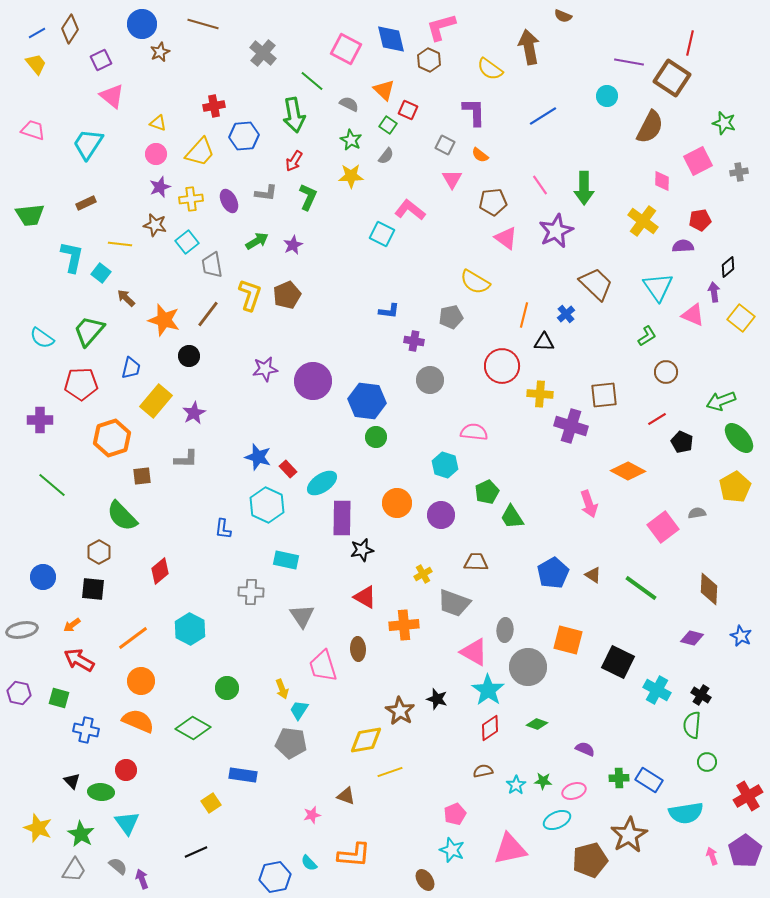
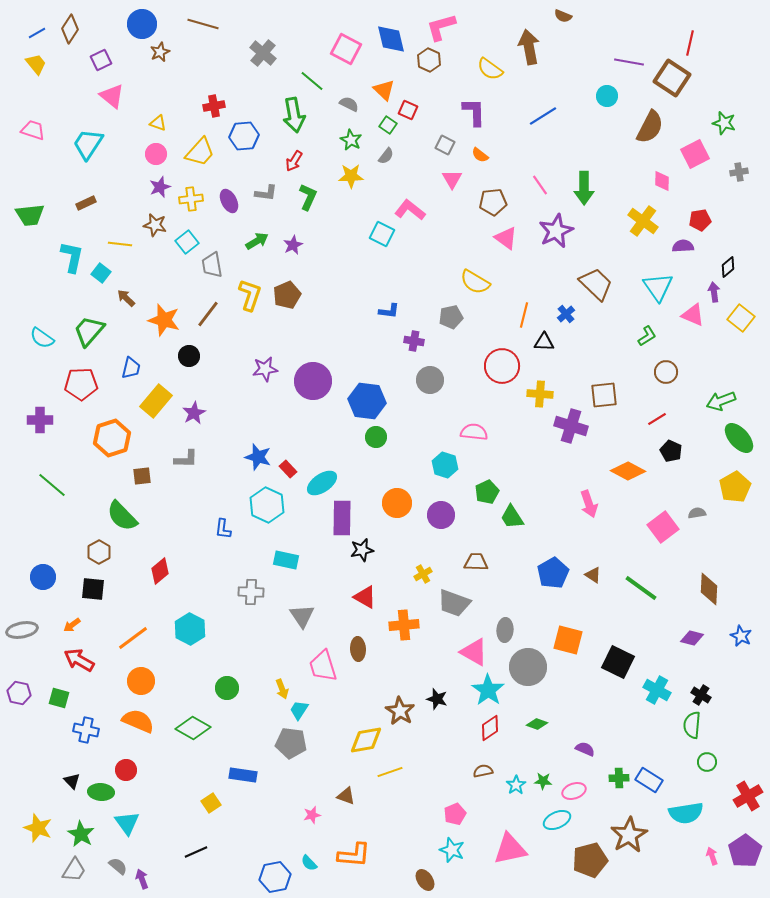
pink square at (698, 161): moved 3 px left, 7 px up
black pentagon at (682, 442): moved 11 px left, 9 px down
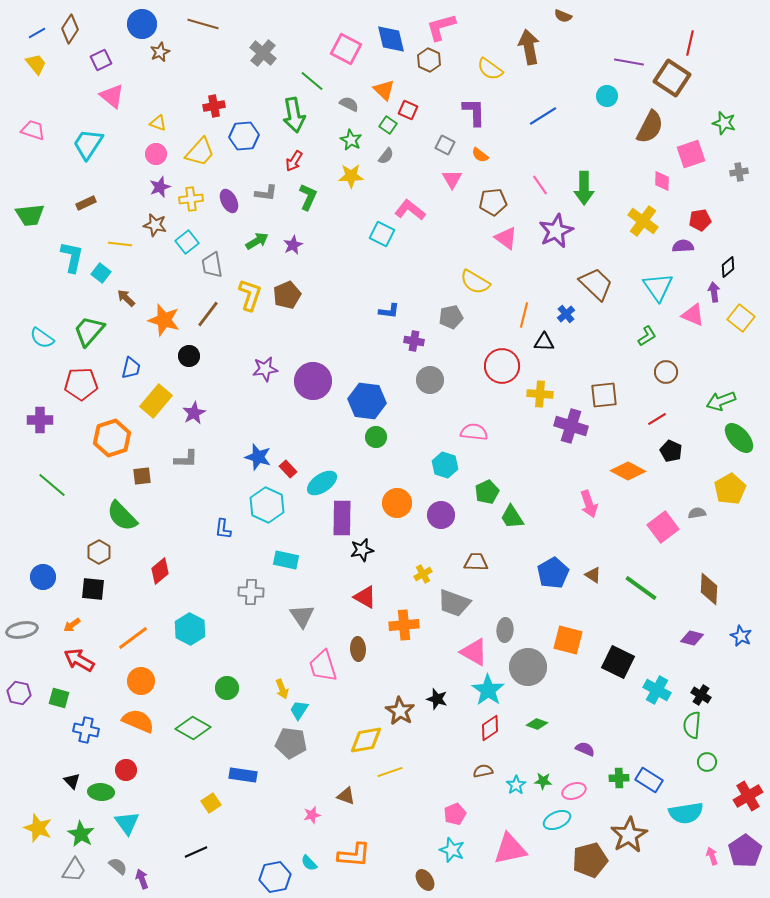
pink square at (695, 154): moved 4 px left; rotated 8 degrees clockwise
yellow pentagon at (735, 487): moved 5 px left, 2 px down
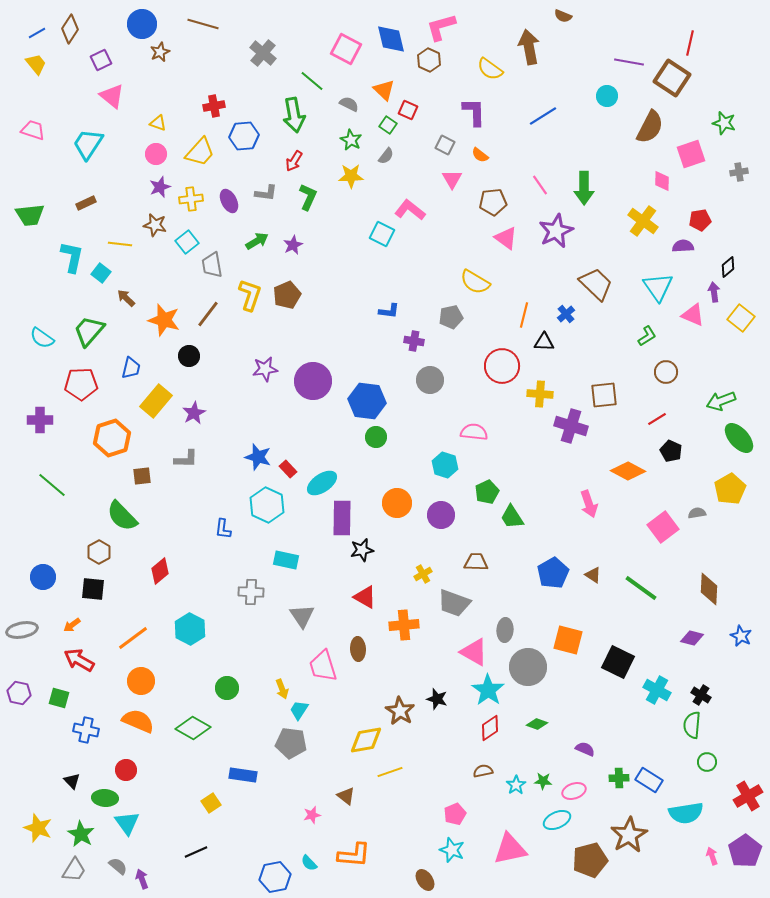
green ellipse at (101, 792): moved 4 px right, 6 px down
brown triangle at (346, 796): rotated 18 degrees clockwise
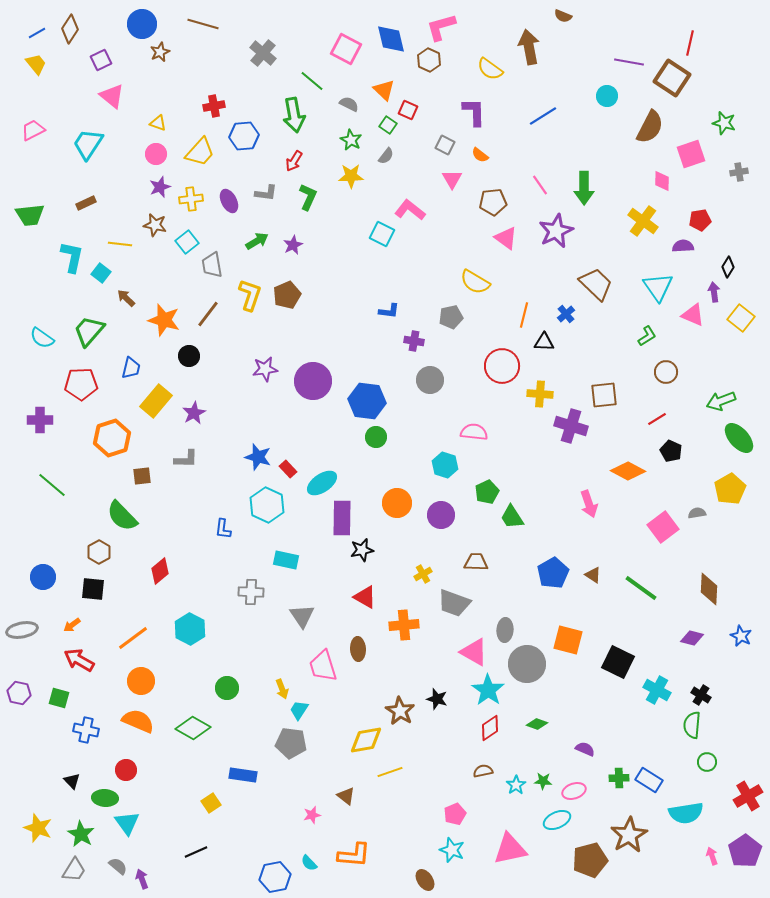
pink trapezoid at (33, 130): rotated 45 degrees counterclockwise
black diamond at (728, 267): rotated 20 degrees counterclockwise
gray circle at (528, 667): moved 1 px left, 3 px up
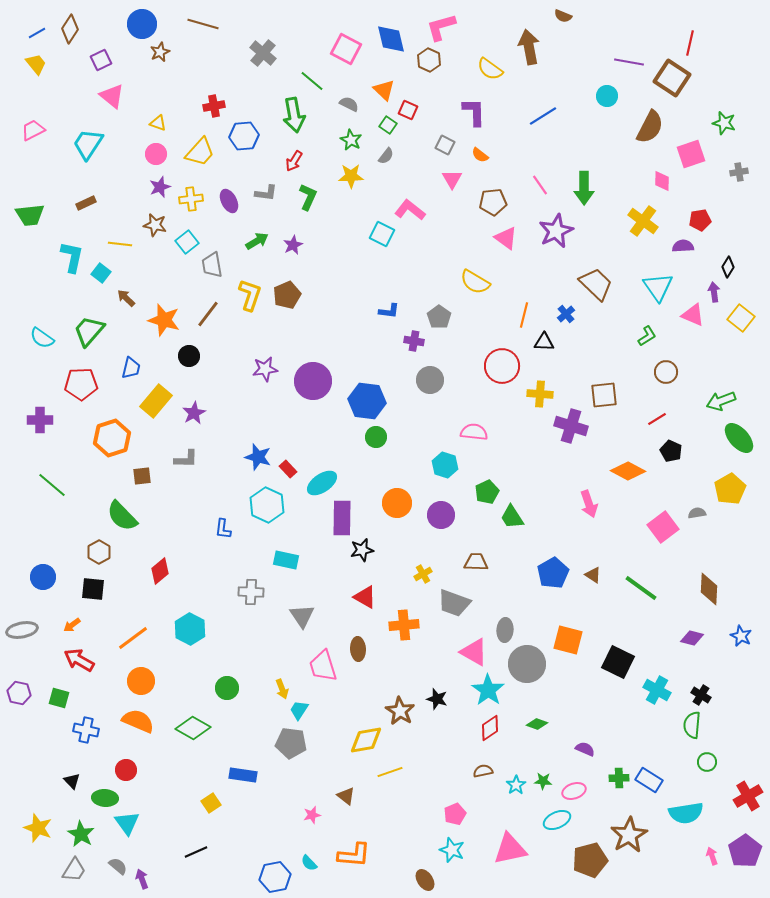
gray pentagon at (451, 317): moved 12 px left; rotated 25 degrees counterclockwise
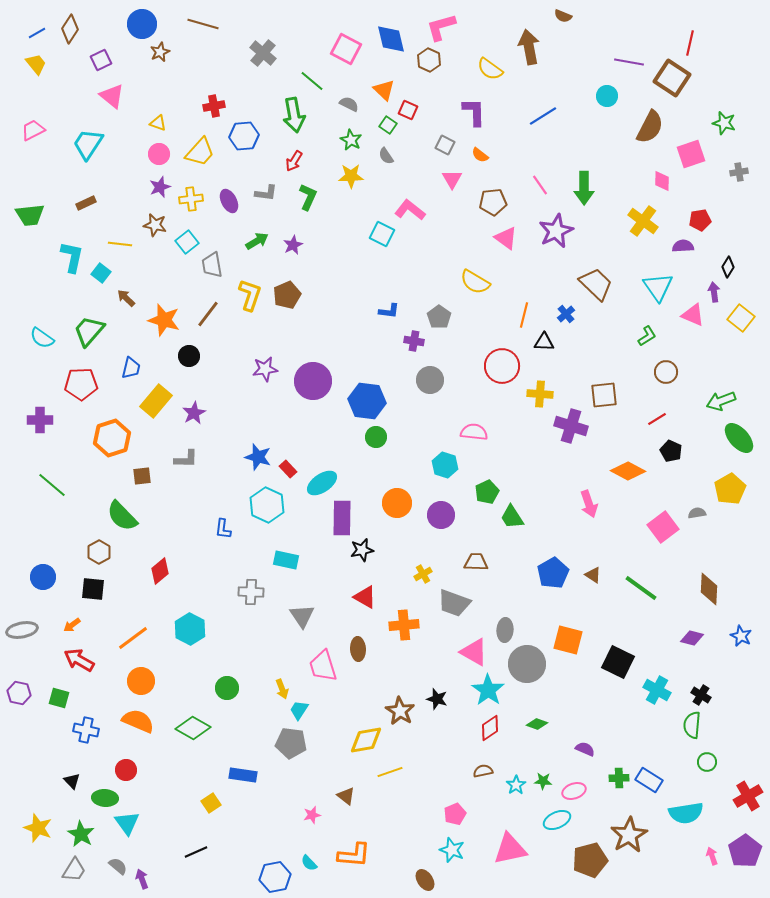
pink circle at (156, 154): moved 3 px right
gray semicircle at (386, 156): rotated 108 degrees clockwise
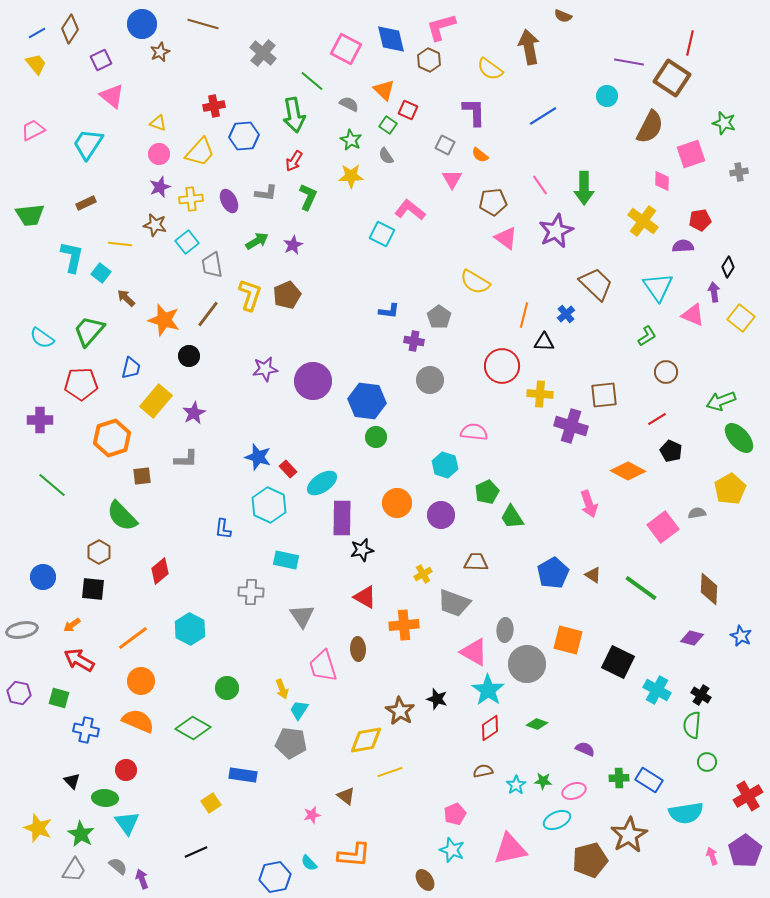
cyan hexagon at (267, 505): moved 2 px right
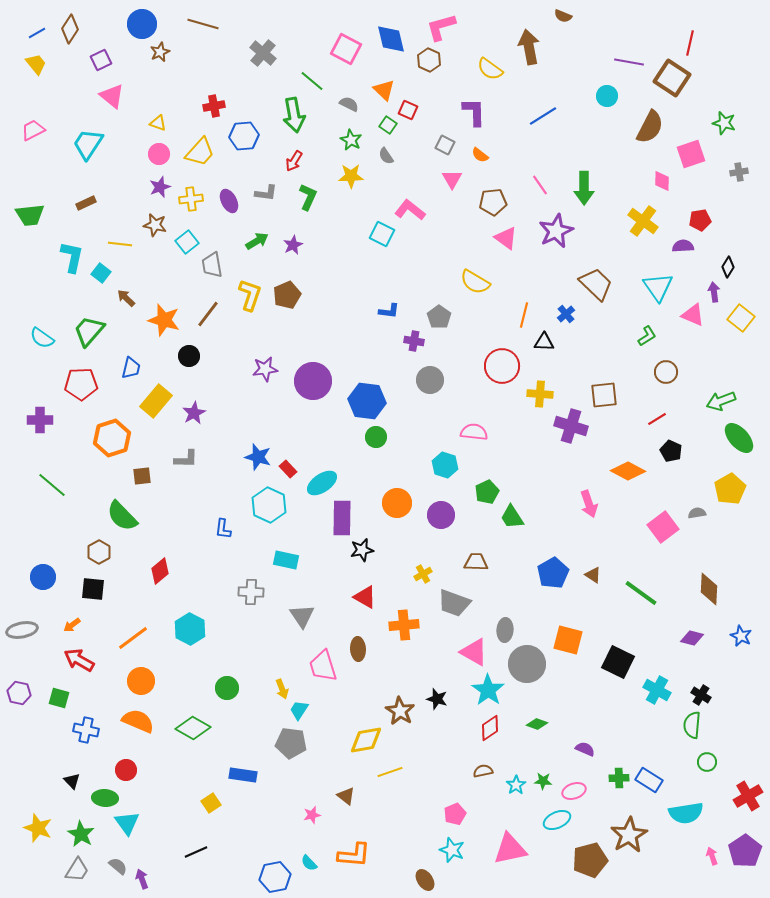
green line at (641, 588): moved 5 px down
gray trapezoid at (74, 870): moved 3 px right
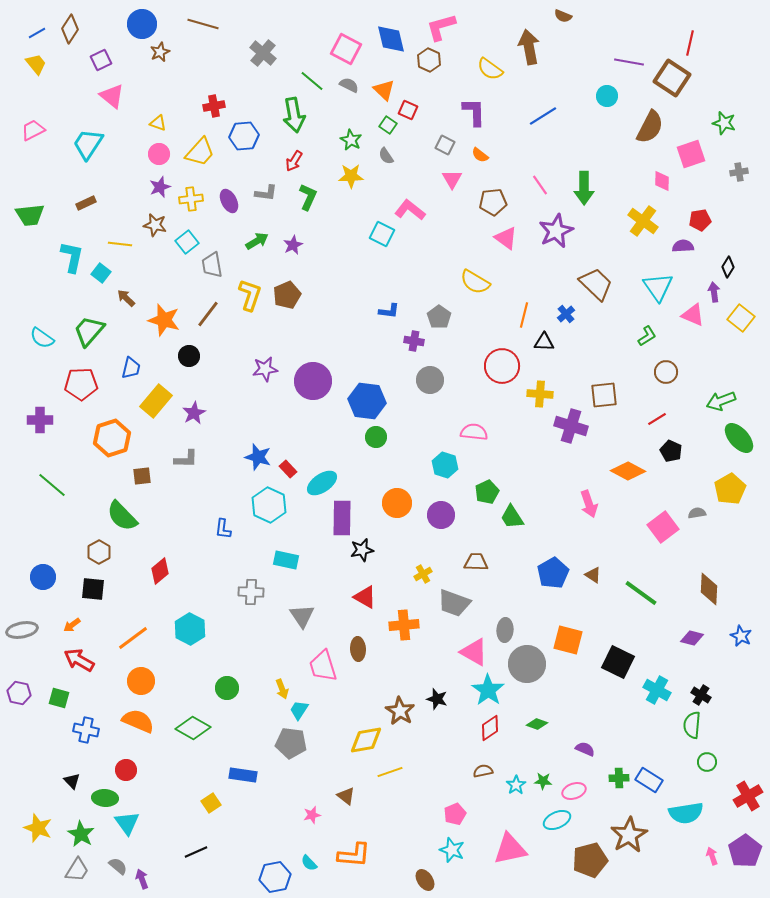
gray semicircle at (349, 104): moved 19 px up
